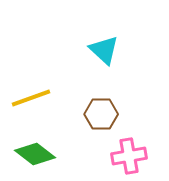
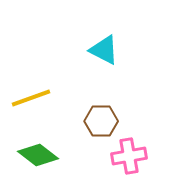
cyan triangle: rotated 16 degrees counterclockwise
brown hexagon: moved 7 px down
green diamond: moved 3 px right, 1 px down
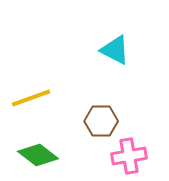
cyan triangle: moved 11 px right
